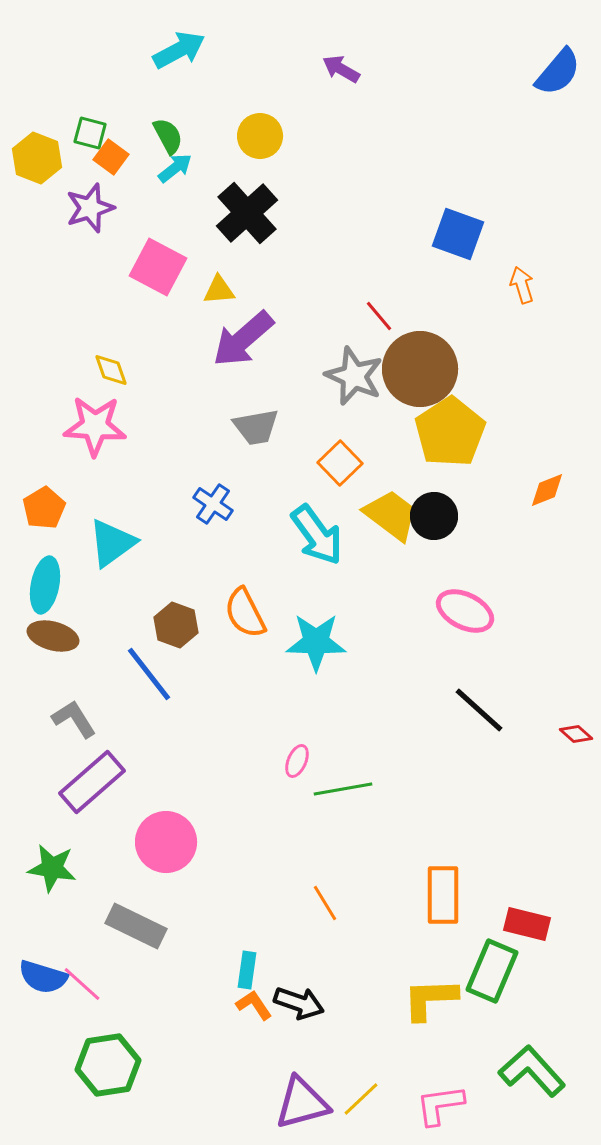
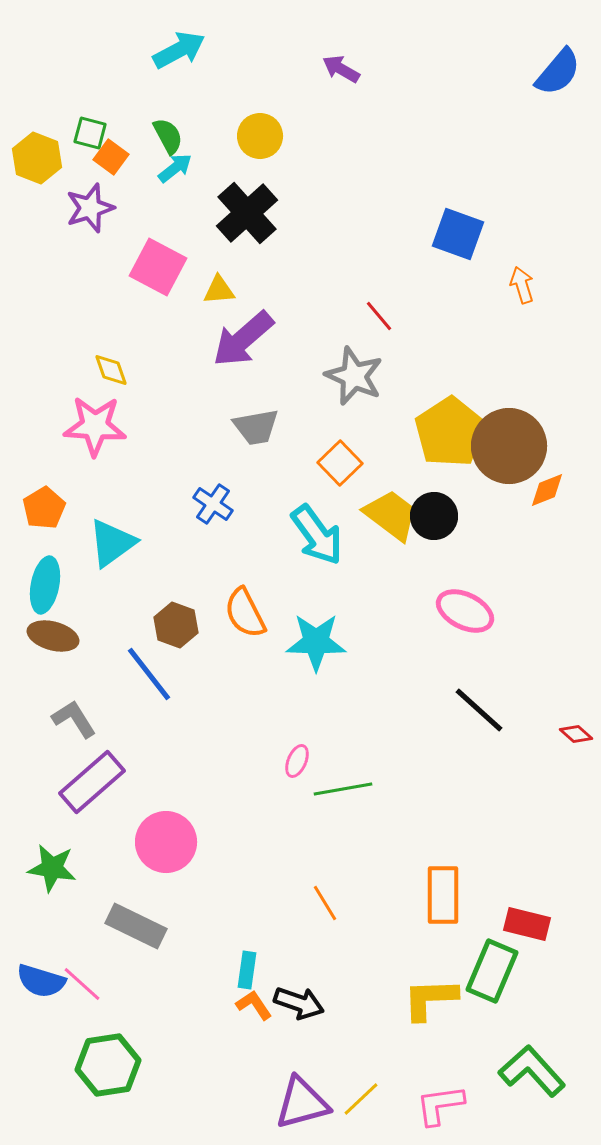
brown circle at (420, 369): moved 89 px right, 77 px down
blue semicircle at (43, 977): moved 2 px left, 4 px down
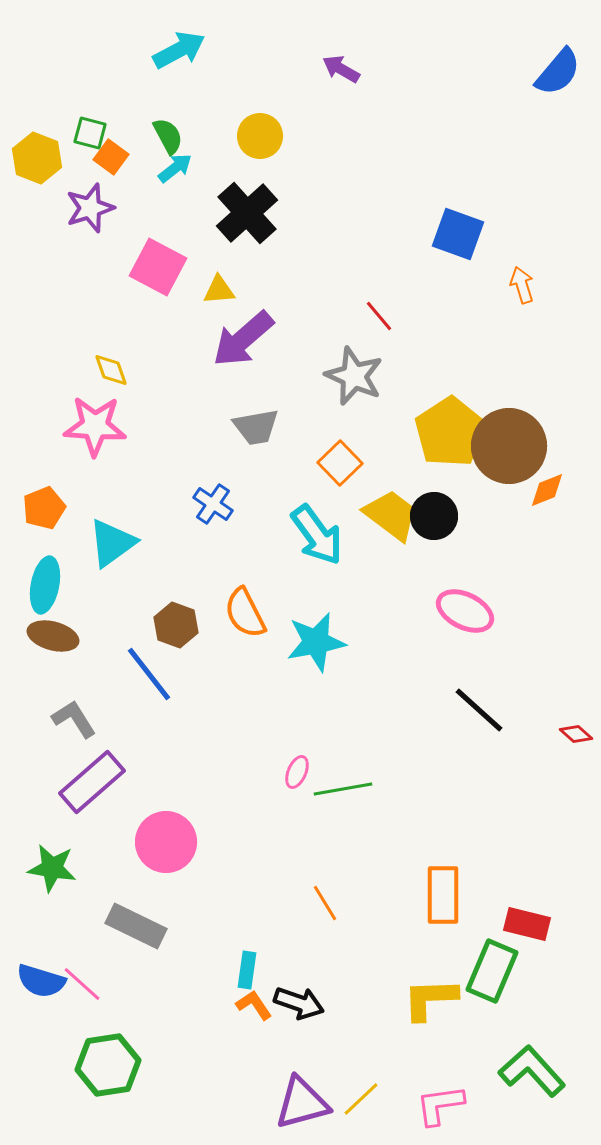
orange pentagon at (44, 508): rotated 9 degrees clockwise
cyan star at (316, 642): rotated 12 degrees counterclockwise
pink ellipse at (297, 761): moved 11 px down
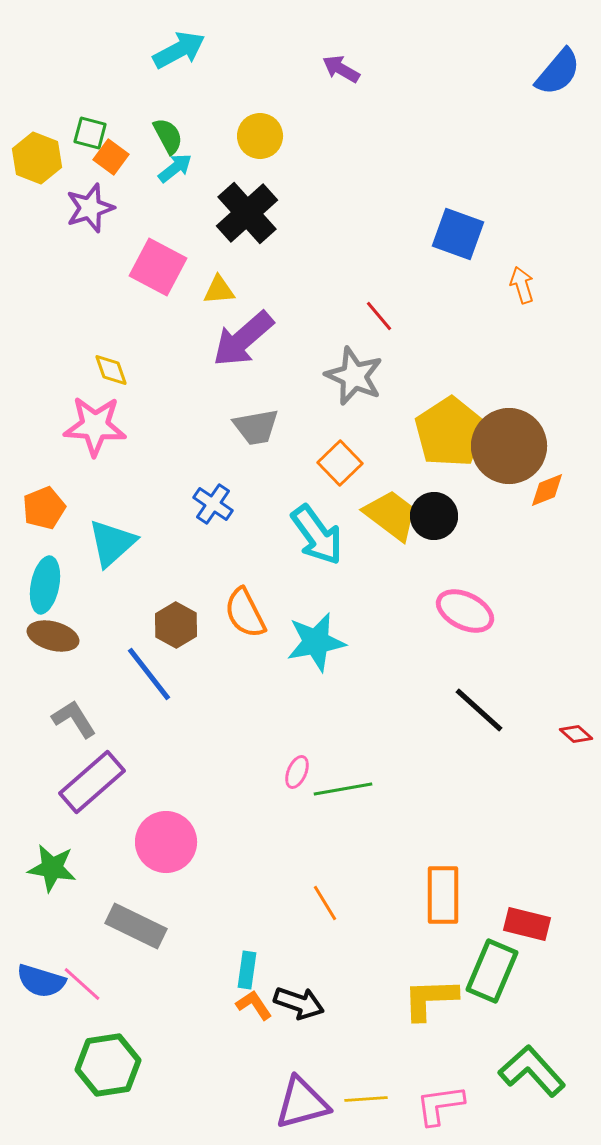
cyan triangle at (112, 543): rotated 6 degrees counterclockwise
brown hexagon at (176, 625): rotated 9 degrees clockwise
yellow line at (361, 1099): moved 5 px right; rotated 39 degrees clockwise
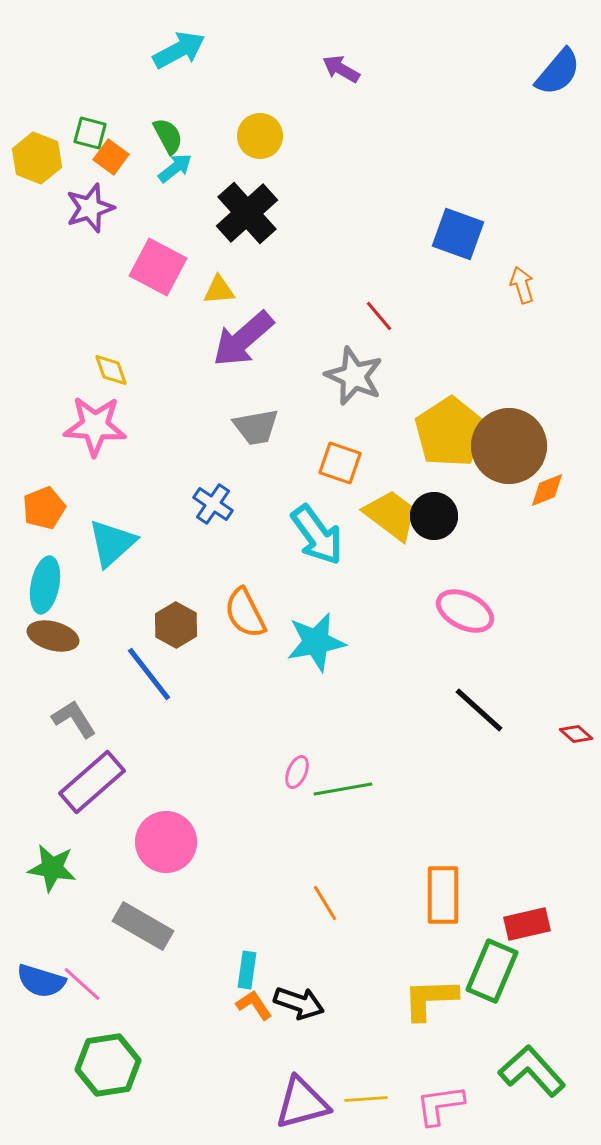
orange square at (340, 463): rotated 27 degrees counterclockwise
red rectangle at (527, 924): rotated 27 degrees counterclockwise
gray rectangle at (136, 926): moved 7 px right; rotated 4 degrees clockwise
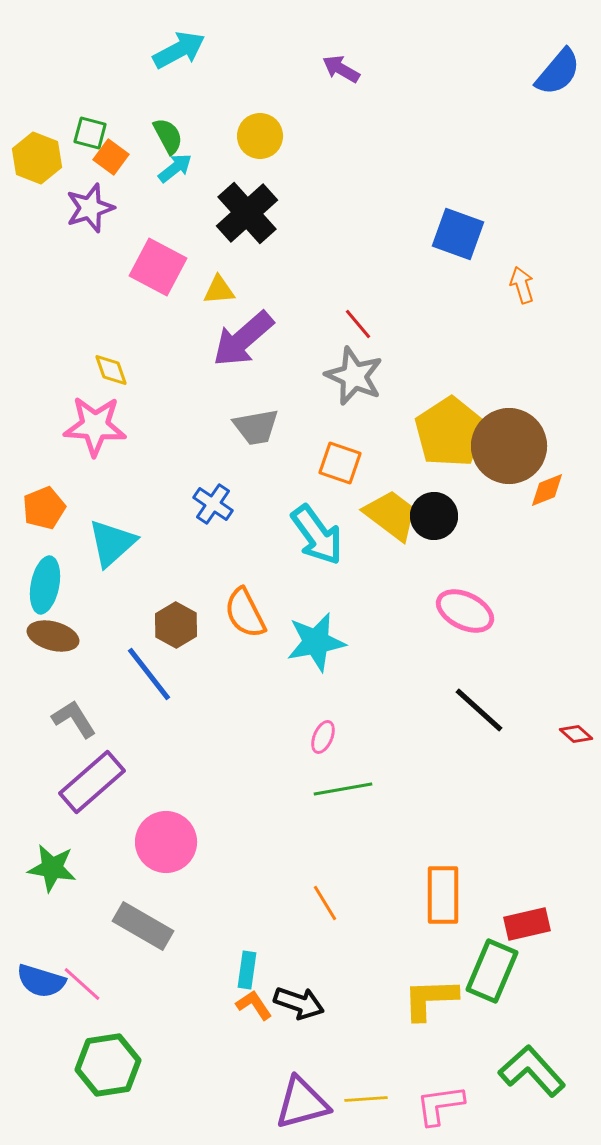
red line at (379, 316): moved 21 px left, 8 px down
pink ellipse at (297, 772): moved 26 px right, 35 px up
